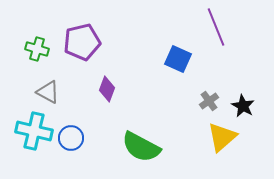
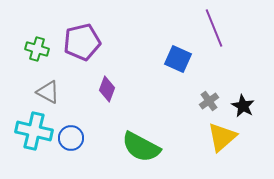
purple line: moved 2 px left, 1 px down
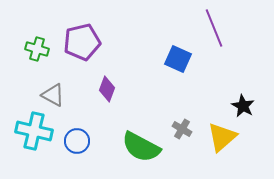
gray triangle: moved 5 px right, 3 px down
gray cross: moved 27 px left, 28 px down; rotated 24 degrees counterclockwise
blue circle: moved 6 px right, 3 px down
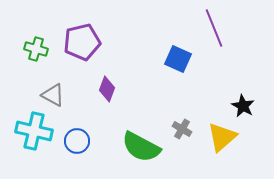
green cross: moved 1 px left
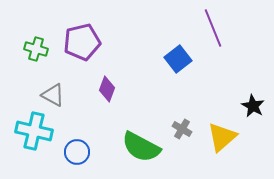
purple line: moved 1 px left
blue square: rotated 28 degrees clockwise
black star: moved 10 px right
blue circle: moved 11 px down
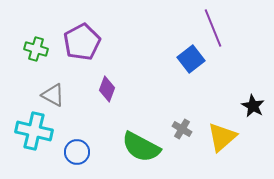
purple pentagon: rotated 15 degrees counterclockwise
blue square: moved 13 px right
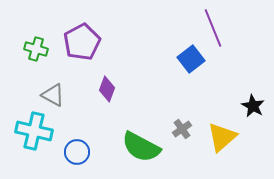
gray cross: rotated 24 degrees clockwise
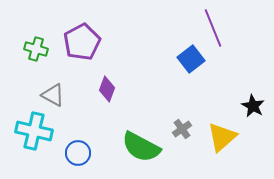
blue circle: moved 1 px right, 1 px down
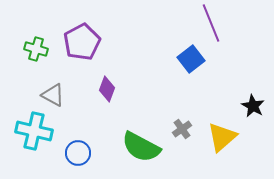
purple line: moved 2 px left, 5 px up
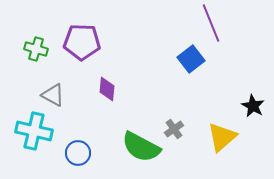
purple pentagon: rotated 30 degrees clockwise
purple diamond: rotated 15 degrees counterclockwise
gray cross: moved 8 px left
